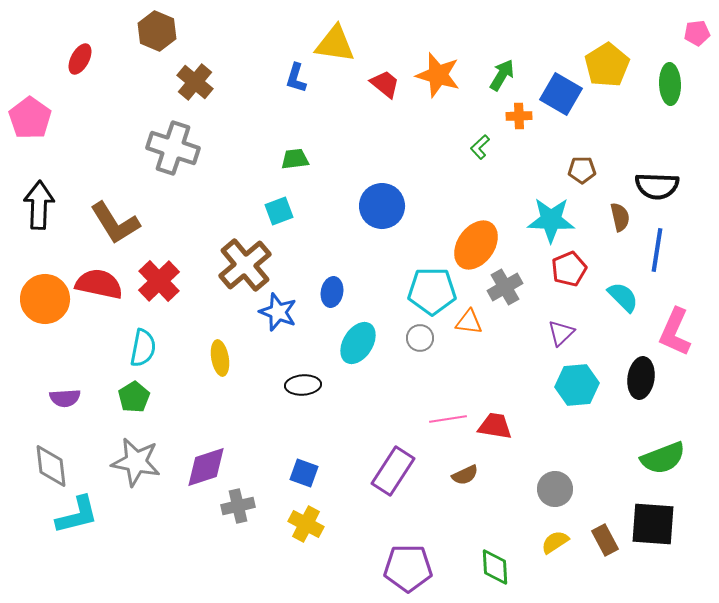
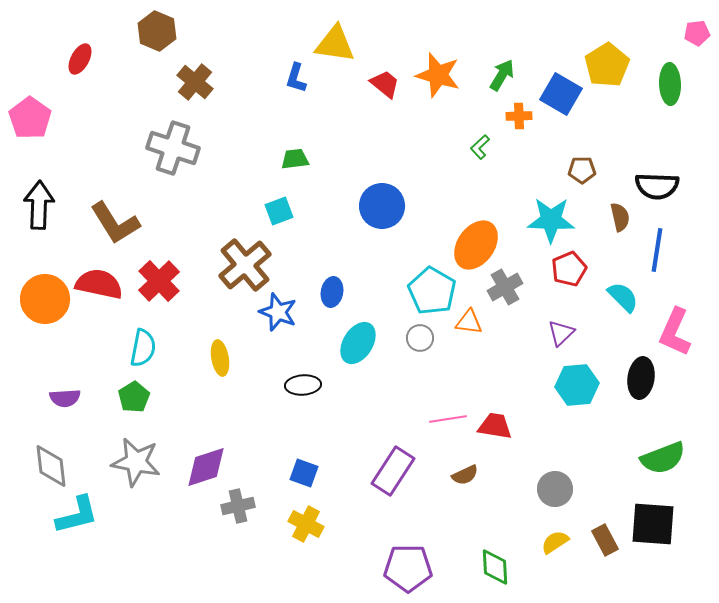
cyan pentagon at (432, 291): rotated 30 degrees clockwise
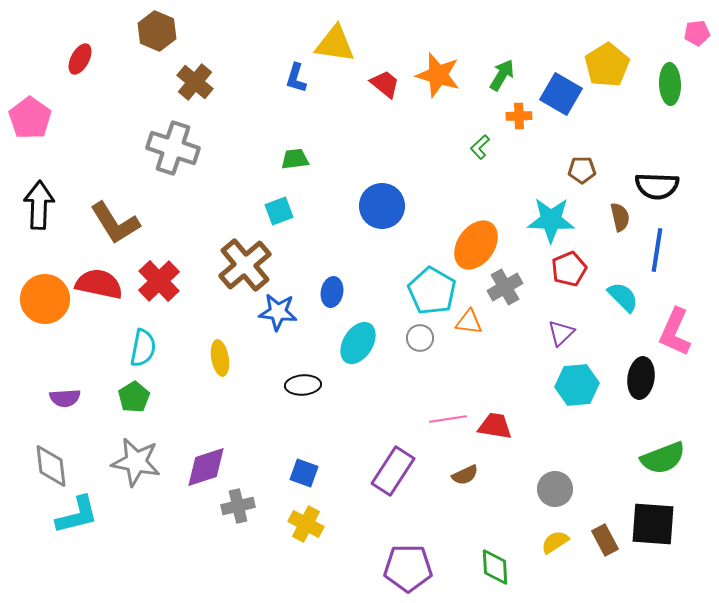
blue star at (278, 312): rotated 15 degrees counterclockwise
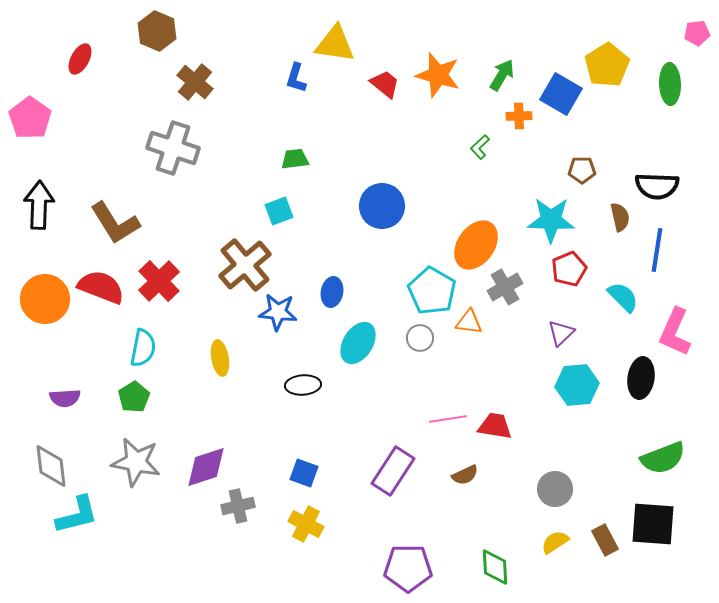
red semicircle at (99, 284): moved 2 px right, 3 px down; rotated 9 degrees clockwise
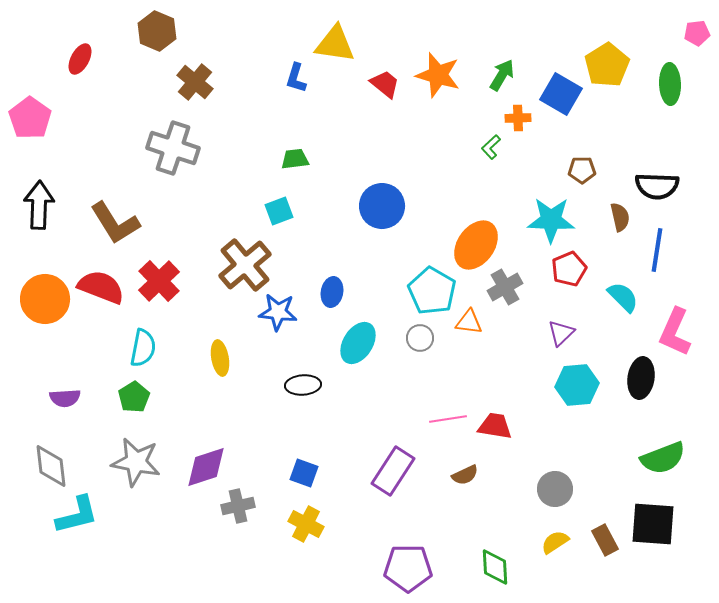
orange cross at (519, 116): moved 1 px left, 2 px down
green L-shape at (480, 147): moved 11 px right
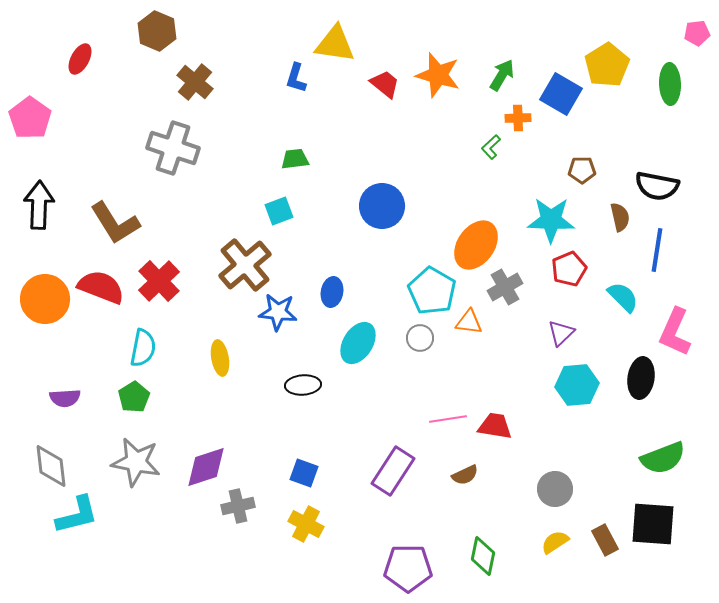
black semicircle at (657, 186): rotated 9 degrees clockwise
green diamond at (495, 567): moved 12 px left, 11 px up; rotated 15 degrees clockwise
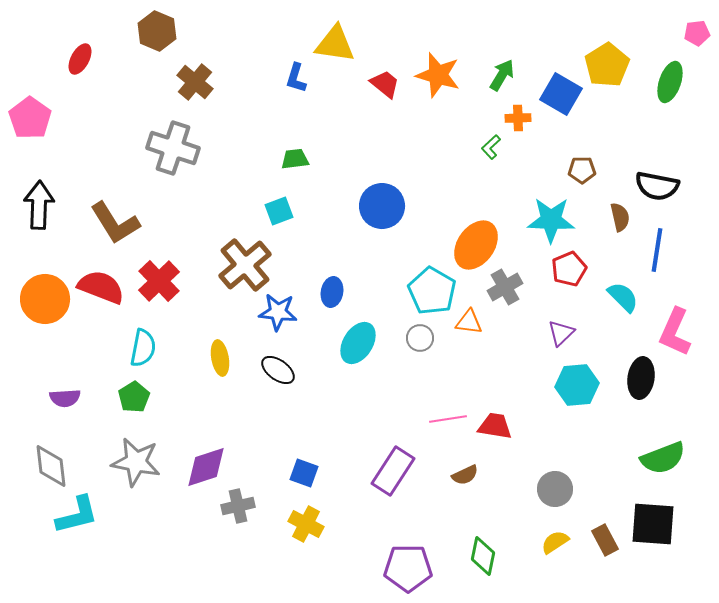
green ellipse at (670, 84): moved 2 px up; rotated 21 degrees clockwise
black ellipse at (303, 385): moved 25 px left, 15 px up; rotated 40 degrees clockwise
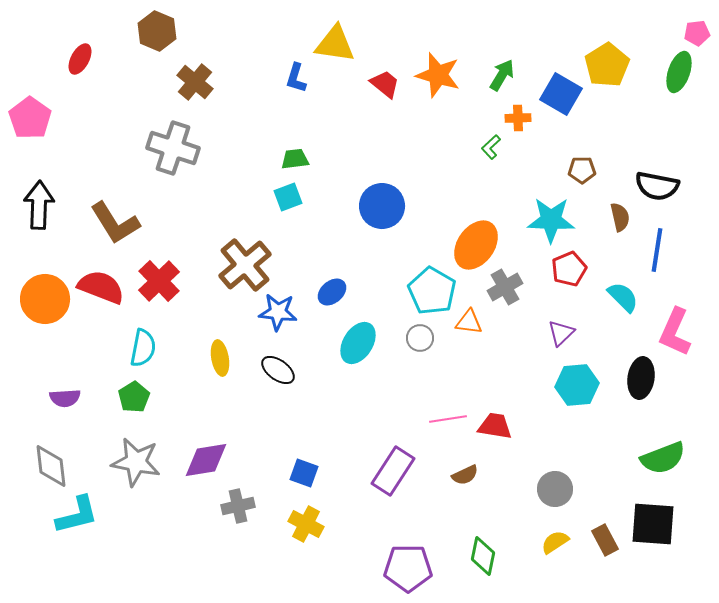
green ellipse at (670, 82): moved 9 px right, 10 px up
cyan square at (279, 211): moved 9 px right, 14 px up
blue ellipse at (332, 292): rotated 40 degrees clockwise
purple diamond at (206, 467): moved 7 px up; rotated 9 degrees clockwise
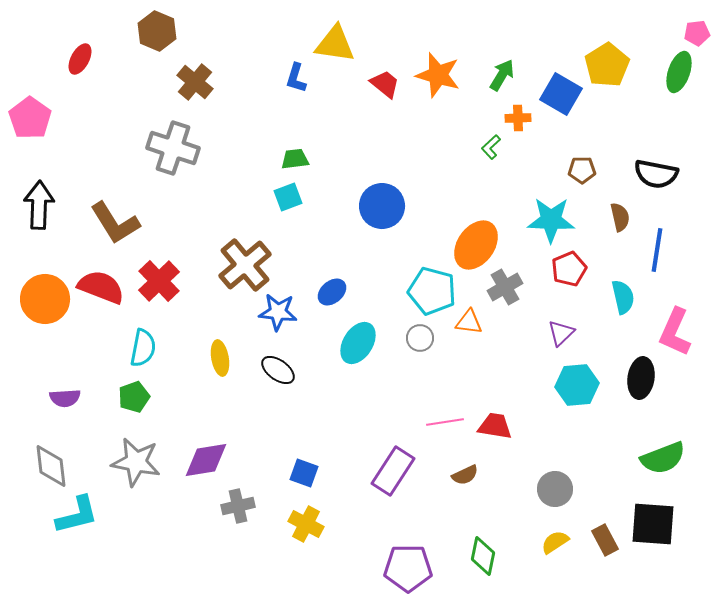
black semicircle at (657, 186): moved 1 px left, 12 px up
cyan pentagon at (432, 291): rotated 15 degrees counterclockwise
cyan semicircle at (623, 297): rotated 32 degrees clockwise
green pentagon at (134, 397): rotated 12 degrees clockwise
pink line at (448, 419): moved 3 px left, 3 px down
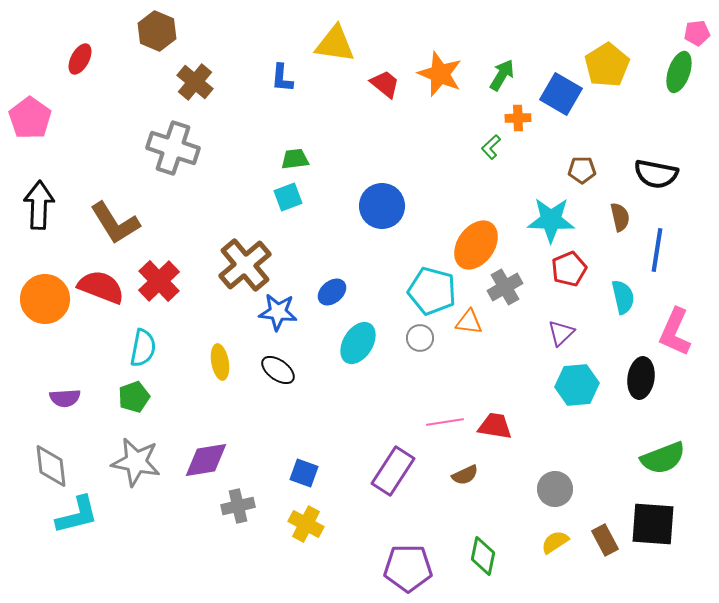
orange star at (438, 75): moved 2 px right, 1 px up; rotated 6 degrees clockwise
blue L-shape at (296, 78): moved 14 px left; rotated 12 degrees counterclockwise
yellow ellipse at (220, 358): moved 4 px down
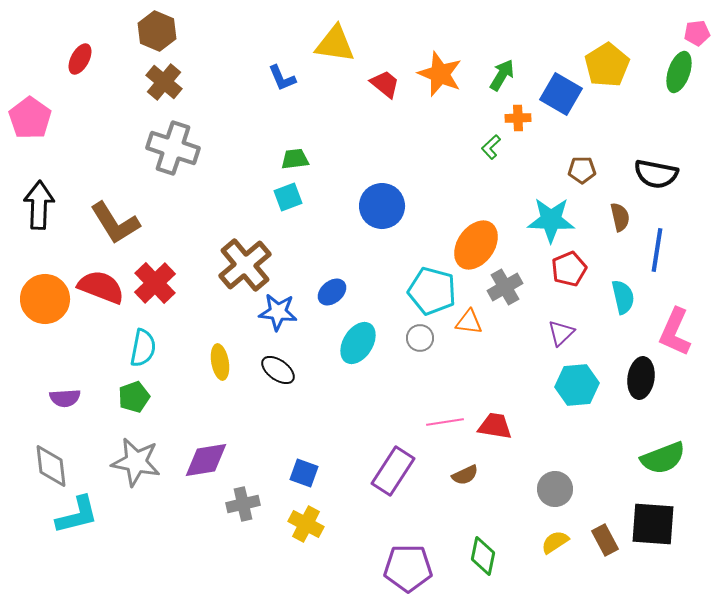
blue L-shape at (282, 78): rotated 28 degrees counterclockwise
brown cross at (195, 82): moved 31 px left
red cross at (159, 281): moved 4 px left, 2 px down
gray cross at (238, 506): moved 5 px right, 2 px up
